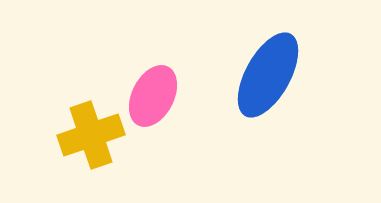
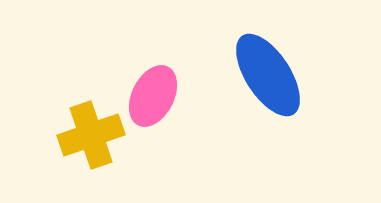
blue ellipse: rotated 62 degrees counterclockwise
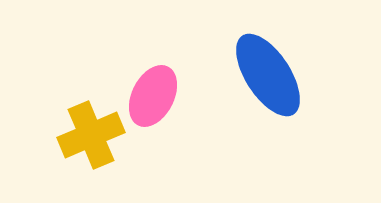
yellow cross: rotated 4 degrees counterclockwise
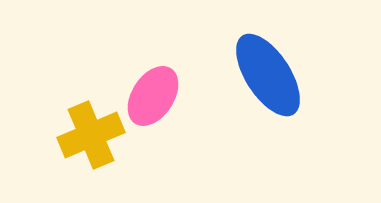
pink ellipse: rotated 6 degrees clockwise
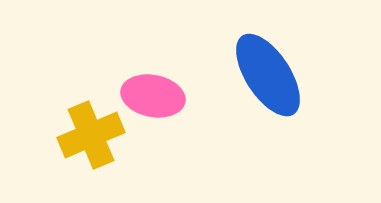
pink ellipse: rotated 68 degrees clockwise
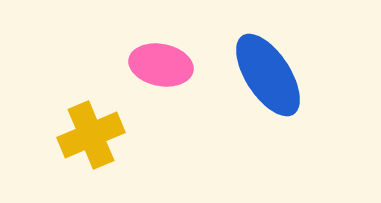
pink ellipse: moved 8 px right, 31 px up
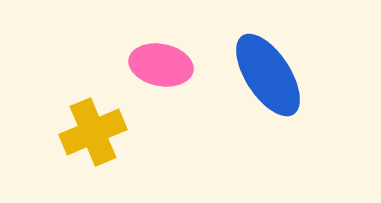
yellow cross: moved 2 px right, 3 px up
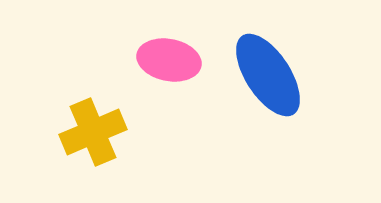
pink ellipse: moved 8 px right, 5 px up
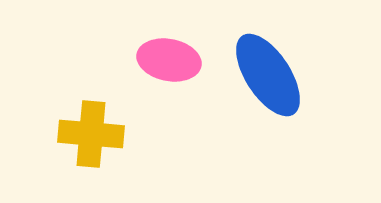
yellow cross: moved 2 px left, 2 px down; rotated 28 degrees clockwise
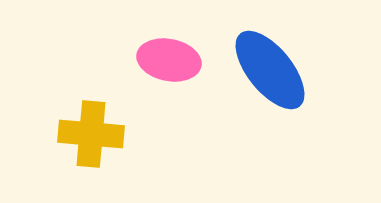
blue ellipse: moved 2 px right, 5 px up; rotated 6 degrees counterclockwise
